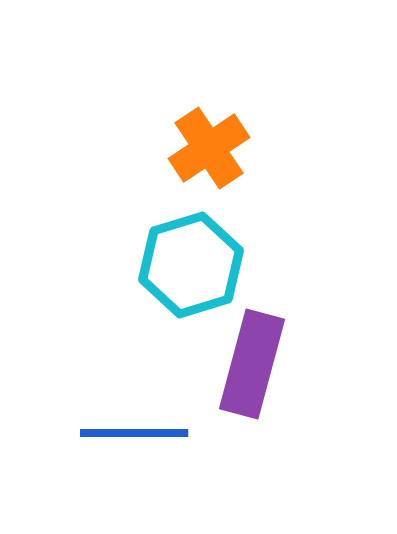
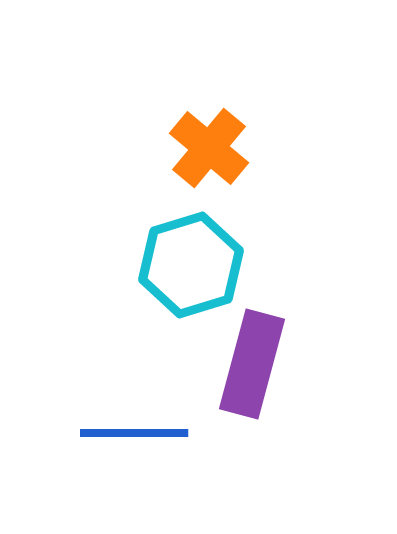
orange cross: rotated 16 degrees counterclockwise
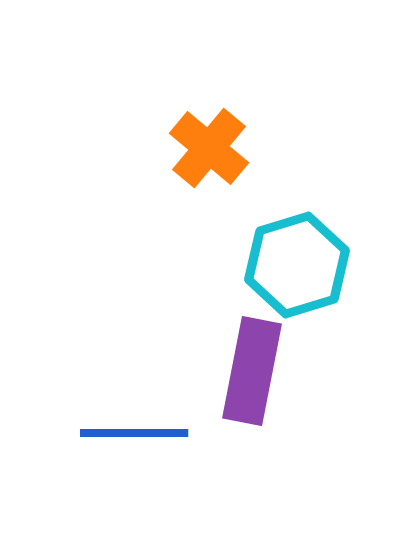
cyan hexagon: moved 106 px right
purple rectangle: moved 7 px down; rotated 4 degrees counterclockwise
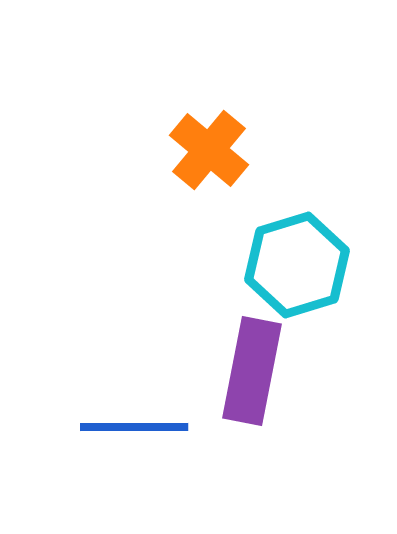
orange cross: moved 2 px down
blue line: moved 6 px up
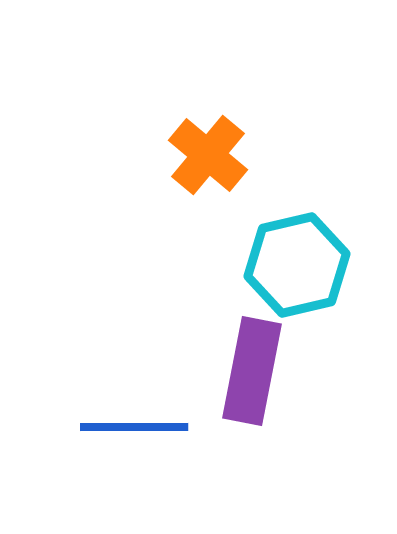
orange cross: moved 1 px left, 5 px down
cyan hexagon: rotated 4 degrees clockwise
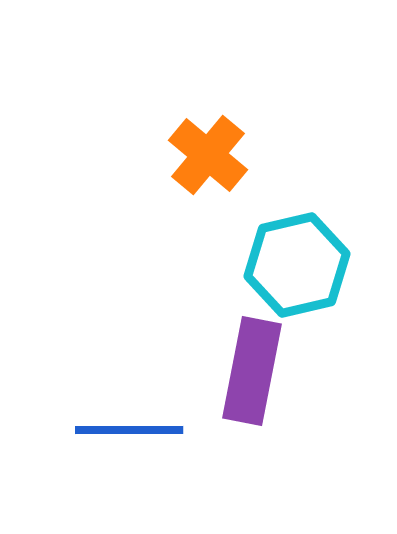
blue line: moved 5 px left, 3 px down
